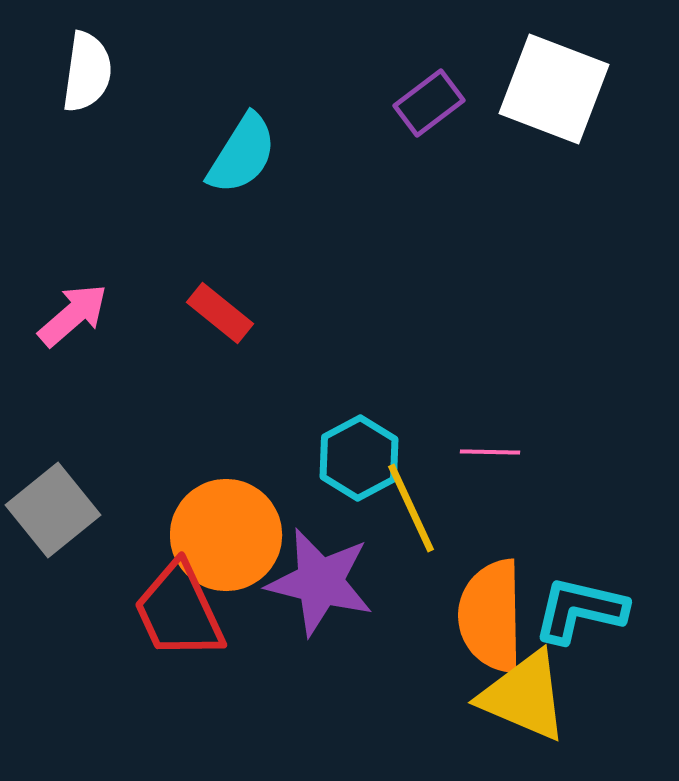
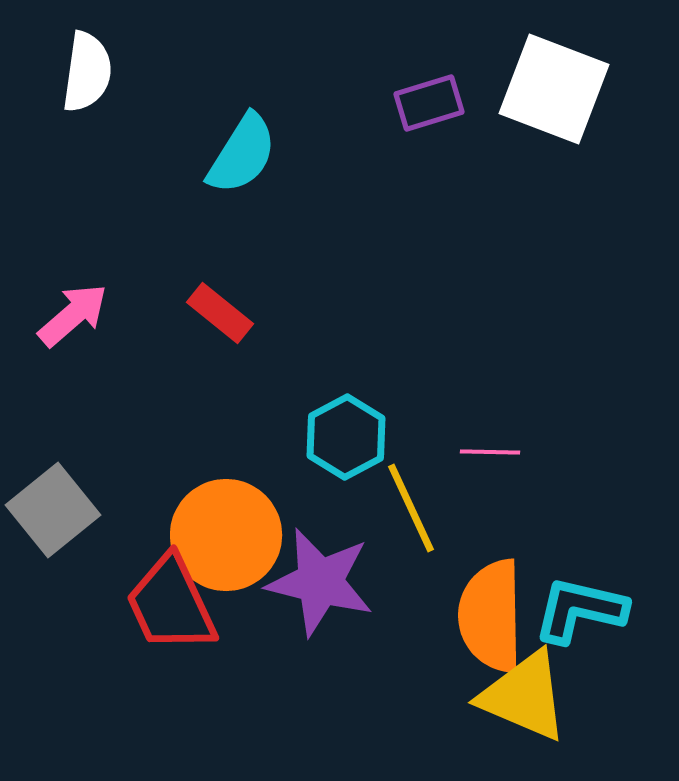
purple rectangle: rotated 20 degrees clockwise
cyan hexagon: moved 13 px left, 21 px up
red trapezoid: moved 8 px left, 7 px up
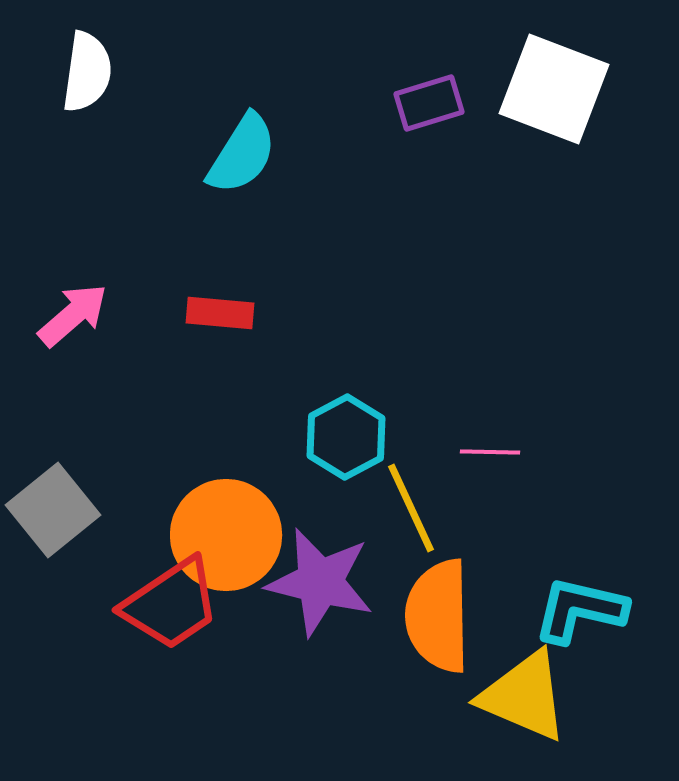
red rectangle: rotated 34 degrees counterclockwise
red trapezoid: rotated 99 degrees counterclockwise
orange semicircle: moved 53 px left
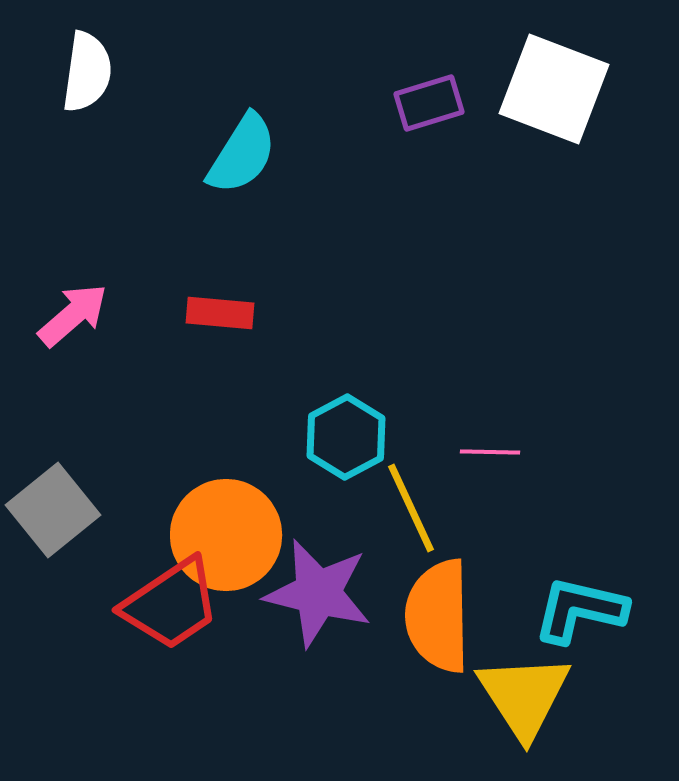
purple star: moved 2 px left, 11 px down
yellow triangle: rotated 34 degrees clockwise
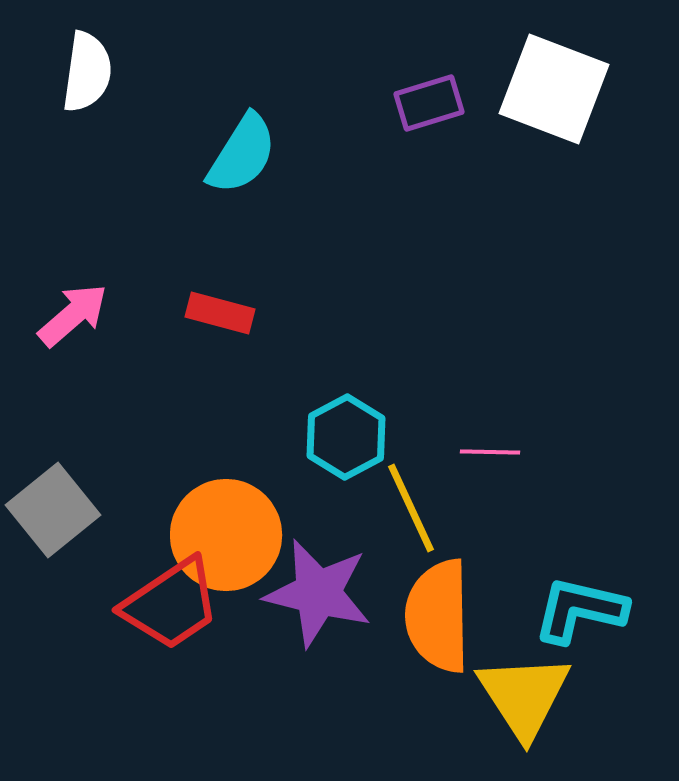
red rectangle: rotated 10 degrees clockwise
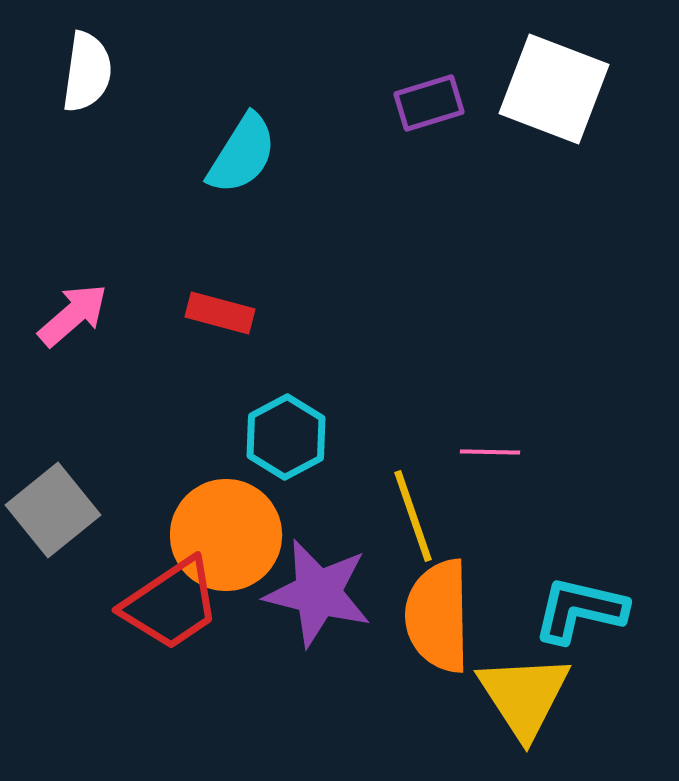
cyan hexagon: moved 60 px left
yellow line: moved 2 px right, 8 px down; rotated 6 degrees clockwise
